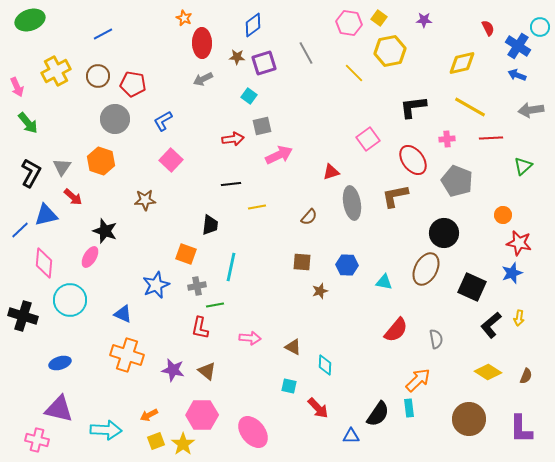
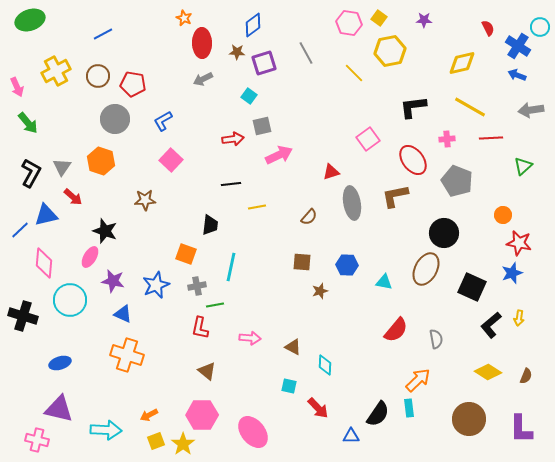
brown star at (237, 57): moved 5 px up
purple star at (173, 370): moved 60 px left, 89 px up
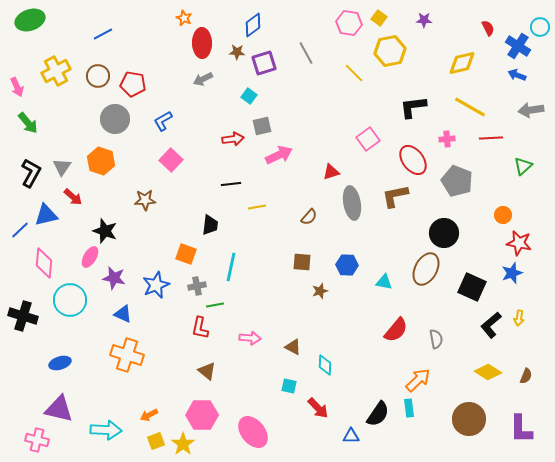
purple star at (113, 281): moved 1 px right, 3 px up
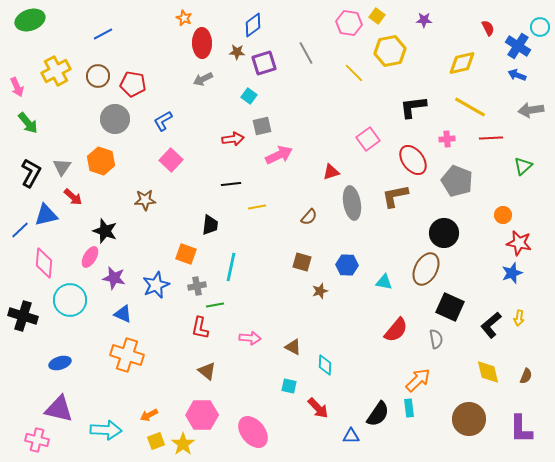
yellow square at (379, 18): moved 2 px left, 2 px up
brown square at (302, 262): rotated 12 degrees clockwise
black square at (472, 287): moved 22 px left, 20 px down
yellow diamond at (488, 372): rotated 44 degrees clockwise
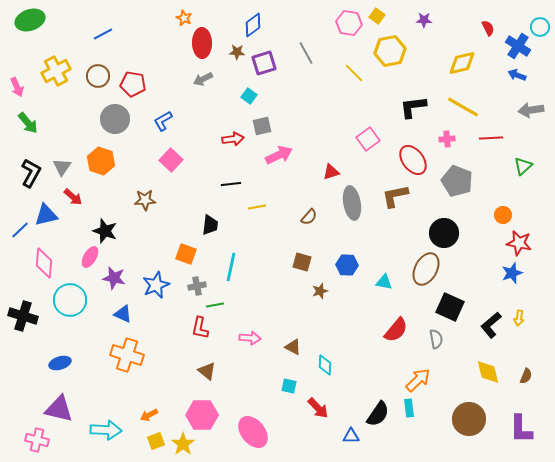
yellow line at (470, 107): moved 7 px left
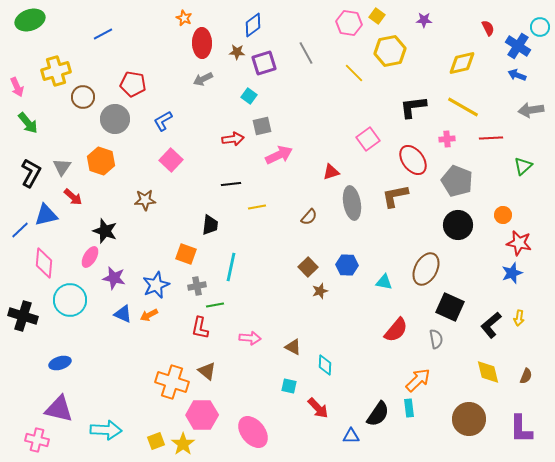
yellow cross at (56, 71): rotated 12 degrees clockwise
brown circle at (98, 76): moved 15 px left, 21 px down
black circle at (444, 233): moved 14 px right, 8 px up
brown square at (302, 262): moved 6 px right, 5 px down; rotated 30 degrees clockwise
orange cross at (127, 355): moved 45 px right, 27 px down
orange arrow at (149, 415): moved 100 px up
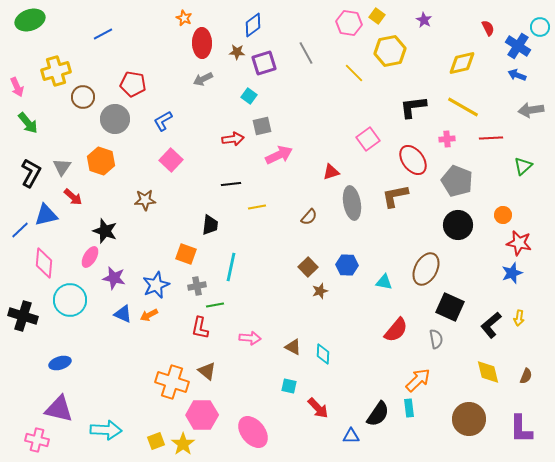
purple star at (424, 20): rotated 28 degrees clockwise
cyan diamond at (325, 365): moved 2 px left, 11 px up
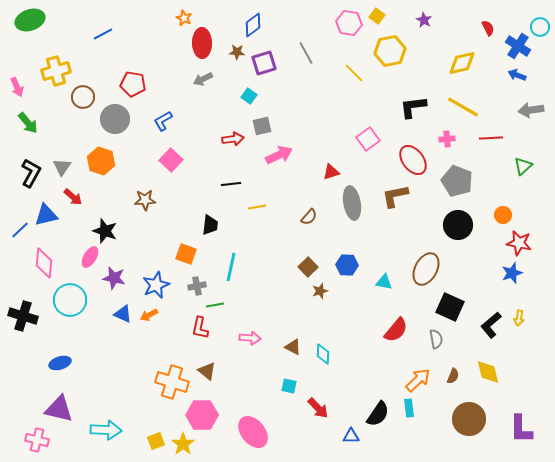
brown semicircle at (526, 376): moved 73 px left
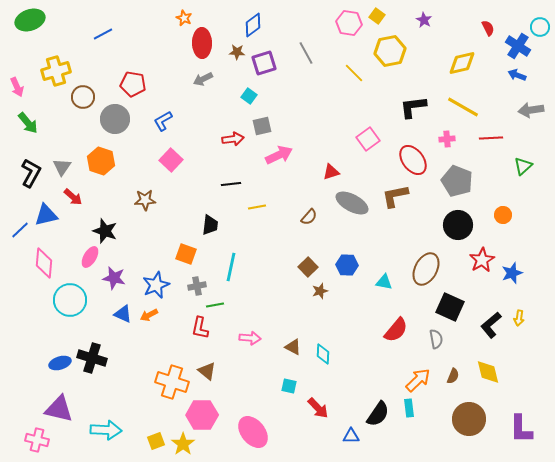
gray ellipse at (352, 203): rotated 52 degrees counterclockwise
red star at (519, 243): moved 37 px left, 17 px down; rotated 30 degrees clockwise
black cross at (23, 316): moved 69 px right, 42 px down
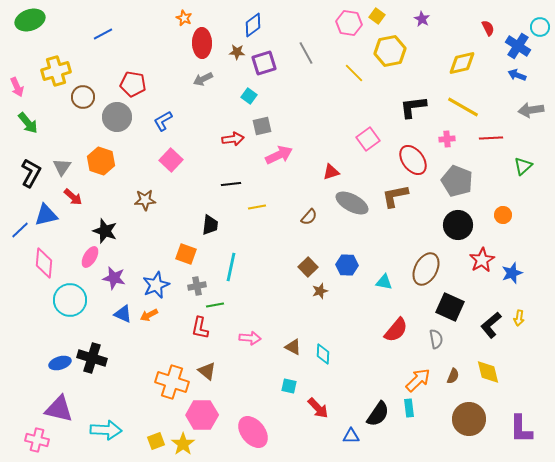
purple star at (424, 20): moved 2 px left, 1 px up
gray circle at (115, 119): moved 2 px right, 2 px up
